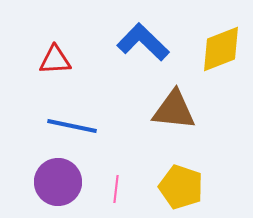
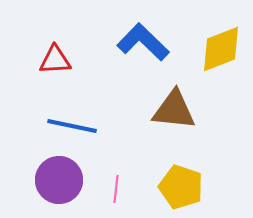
purple circle: moved 1 px right, 2 px up
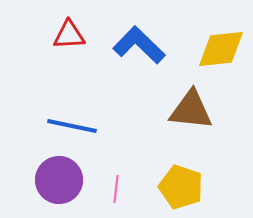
blue L-shape: moved 4 px left, 3 px down
yellow diamond: rotated 15 degrees clockwise
red triangle: moved 14 px right, 25 px up
brown triangle: moved 17 px right
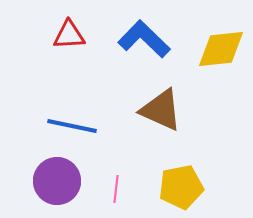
blue L-shape: moved 5 px right, 6 px up
brown triangle: moved 30 px left; rotated 18 degrees clockwise
purple circle: moved 2 px left, 1 px down
yellow pentagon: rotated 30 degrees counterclockwise
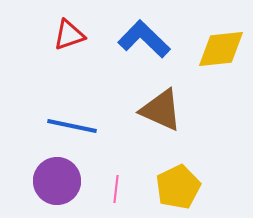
red triangle: rotated 16 degrees counterclockwise
yellow pentagon: moved 3 px left; rotated 15 degrees counterclockwise
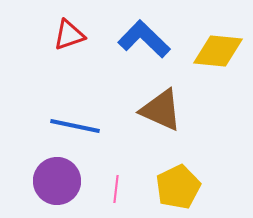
yellow diamond: moved 3 px left, 2 px down; rotated 12 degrees clockwise
blue line: moved 3 px right
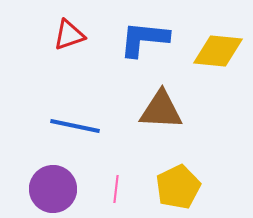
blue L-shape: rotated 38 degrees counterclockwise
brown triangle: rotated 21 degrees counterclockwise
purple circle: moved 4 px left, 8 px down
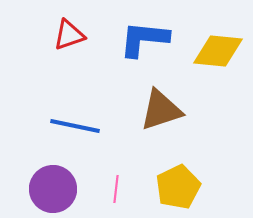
brown triangle: rotated 21 degrees counterclockwise
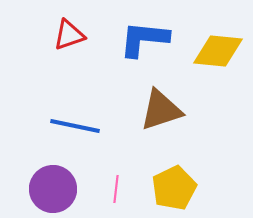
yellow pentagon: moved 4 px left, 1 px down
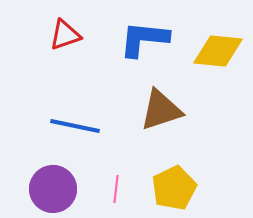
red triangle: moved 4 px left
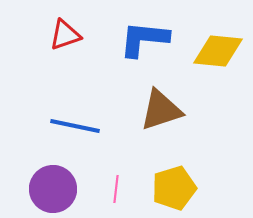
yellow pentagon: rotated 9 degrees clockwise
